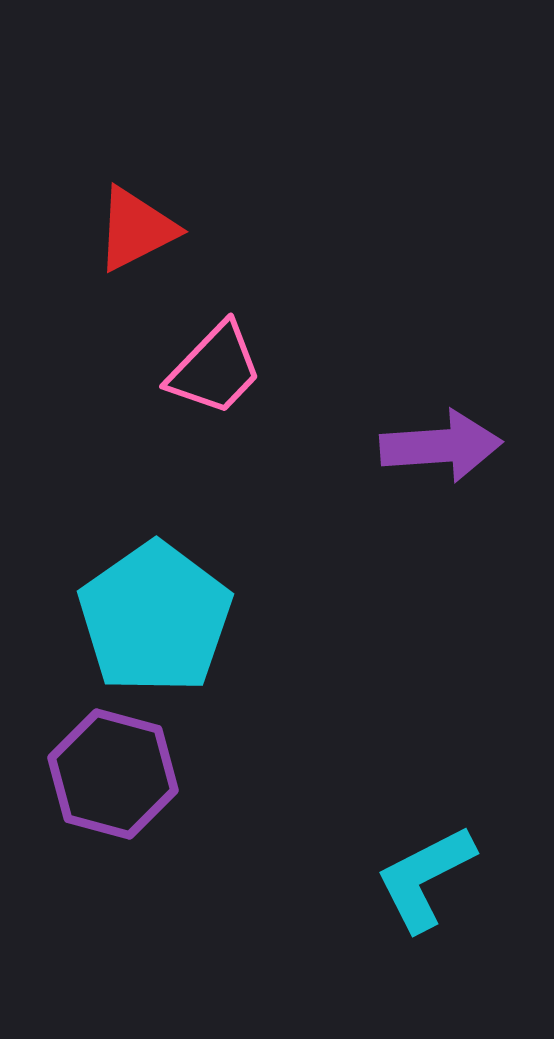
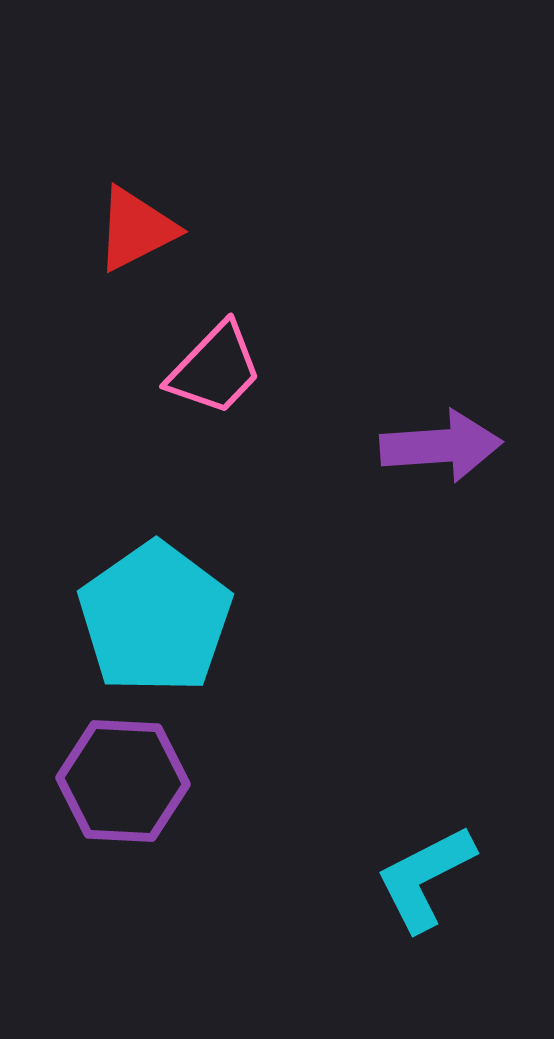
purple hexagon: moved 10 px right, 7 px down; rotated 12 degrees counterclockwise
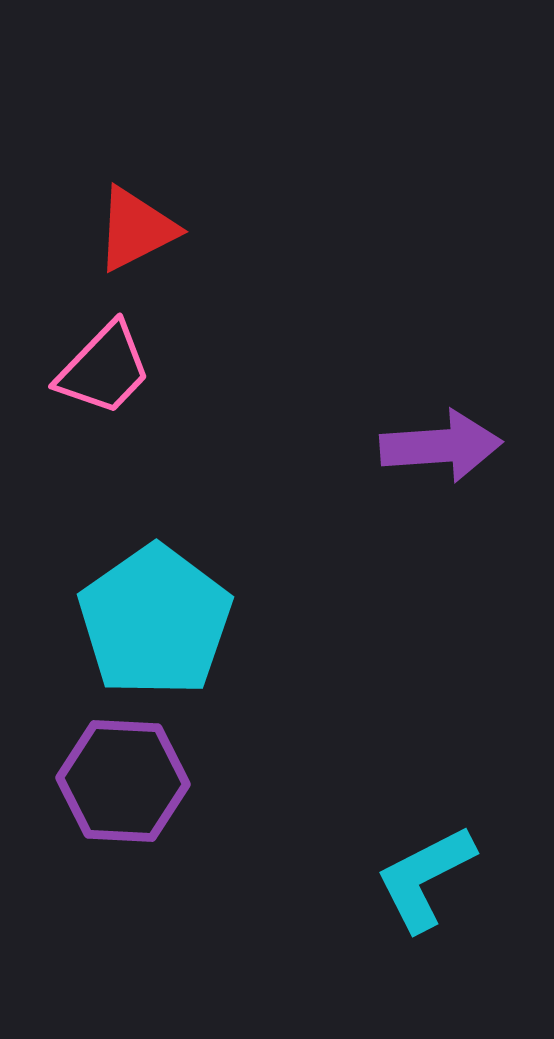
pink trapezoid: moved 111 px left
cyan pentagon: moved 3 px down
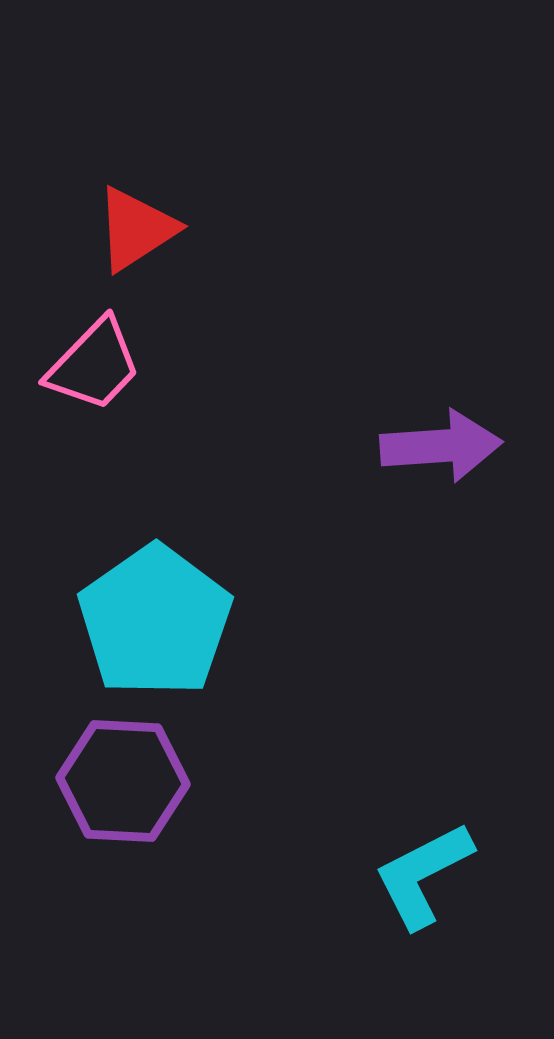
red triangle: rotated 6 degrees counterclockwise
pink trapezoid: moved 10 px left, 4 px up
cyan L-shape: moved 2 px left, 3 px up
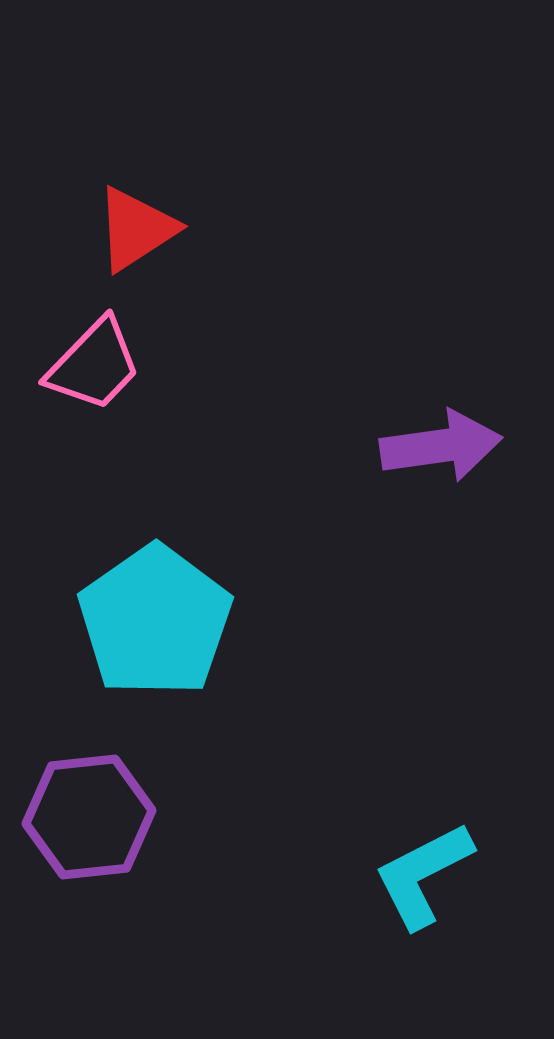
purple arrow: rotated 4 degrees counterclockwise
purple hexagon: moved 34 px left, 36 px down; rotated 9 degrees counterclockwise
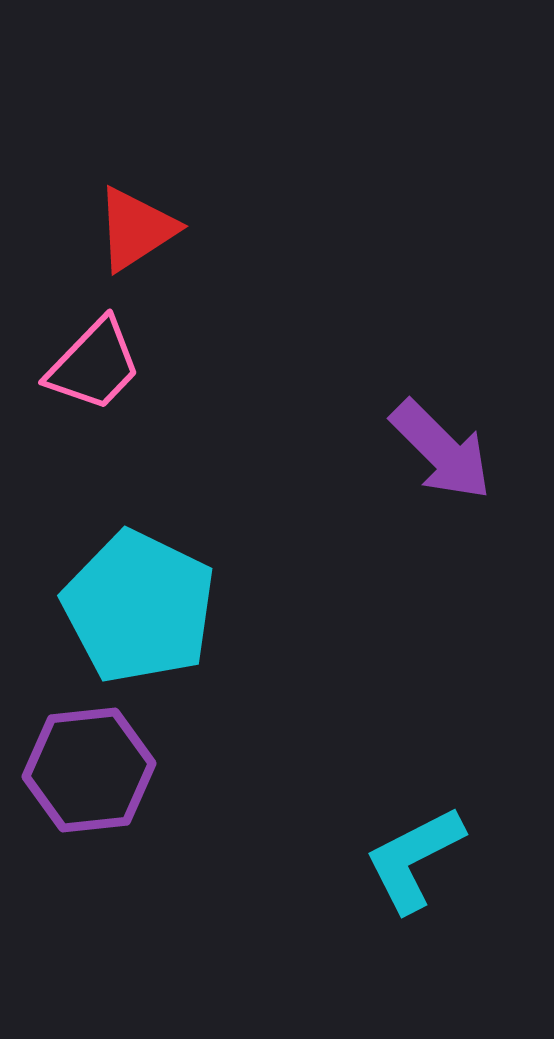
purple arrow: moved 4 px down; rotated 53 degrees clockwise
cyan pentagon: moved 16 px left, 14 px up; rotated 11 degrees counterclockwise
purple hexagon: moved 47 px up
cyan L-shape: moved 9 px left, 16 px up
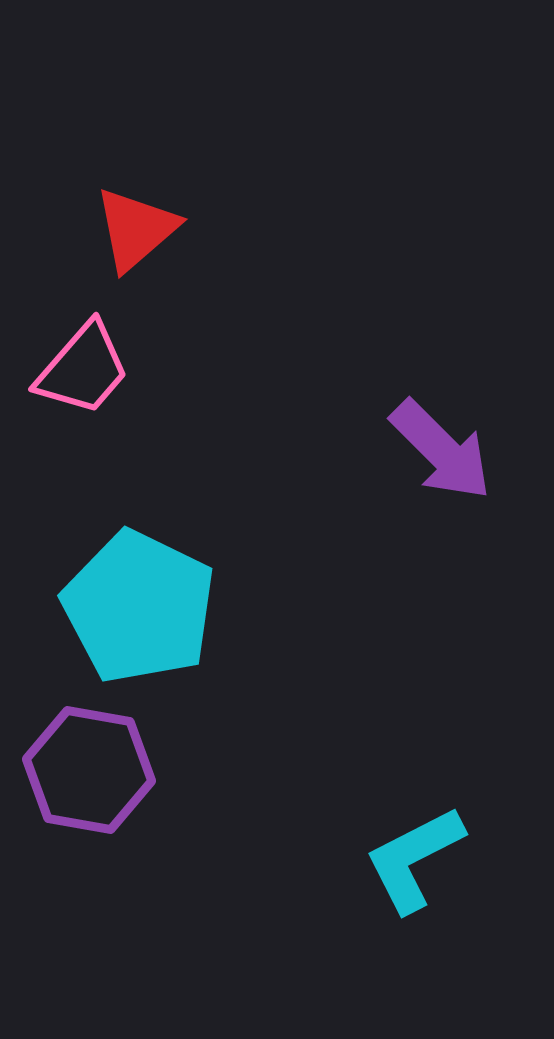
red triangle: rotated 8 degrees counterclockwise
pink trapezoid: moved 11 px left, 4 px down; rotated 3 degrees counterclockwise
purple hexagon: rotated 16 degrees clockwise
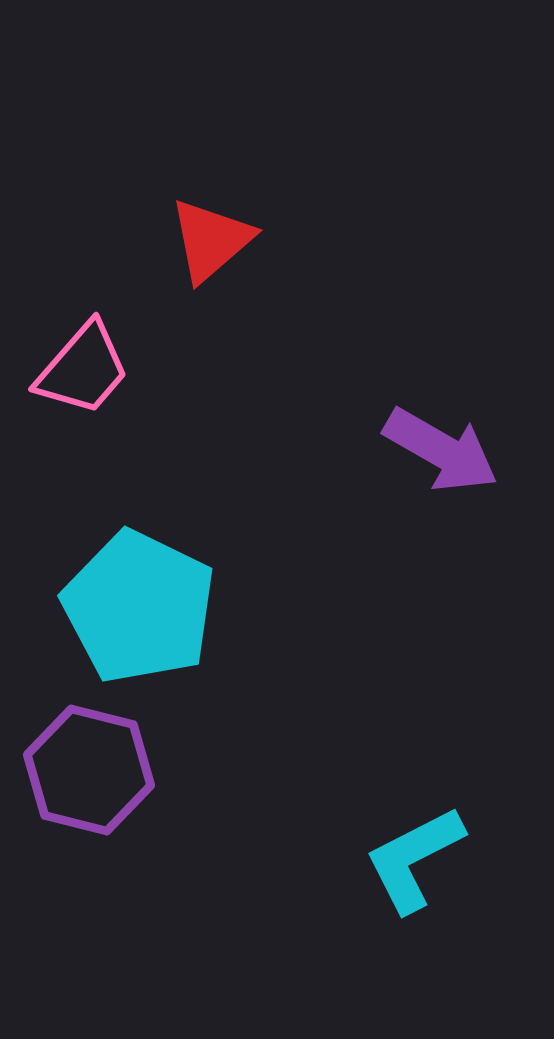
red triangle: moved 75 px right, 11 px down
purple arrow: rotated 15 degrees counterclockwise
purple hexagon: rotated 4 degrees clockwise
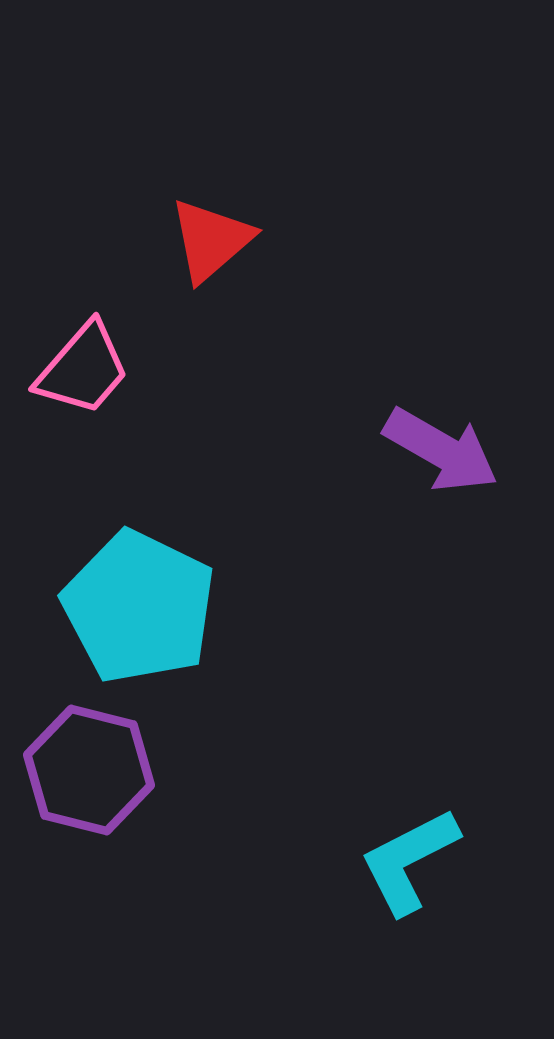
cyan L-shape: moved 5 px left, 2 px down
